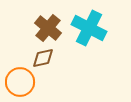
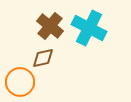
brown cross: moved 2 px right, 2 px up
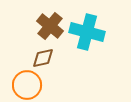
cyan cross: moved 2 px left, 4 px down; rotated 12 degrees counterclockwise
orange circle: moved 7 px right, 3 px down
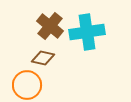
cyan cross: rotated 24 degrees counterclockwise
brown diamond: rotated 25 degrees clockwise
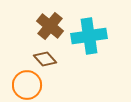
cyan cross: moved 2 px right, 4 px down
brown diamond: moved 2 px right, 1 px down; rotated 35 degrees clockwise
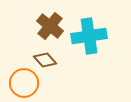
brown diamond: moved 1 px down
orange circle: moved 3 px left, 2 px up
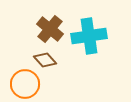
brown cross: moved 3 px down
orange circle: moved 1 px right, 1 px down
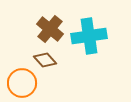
orange circle: moved 3 px left, 1 px up
